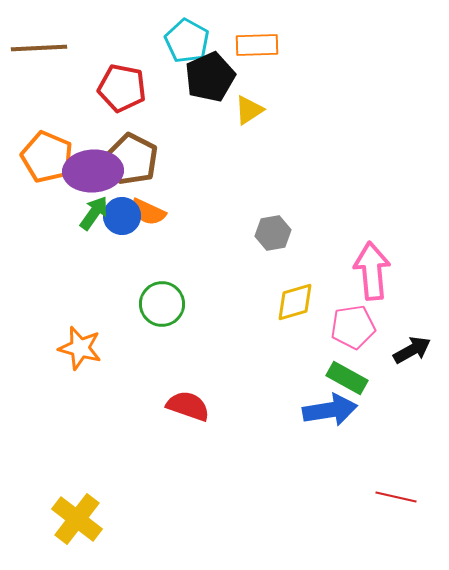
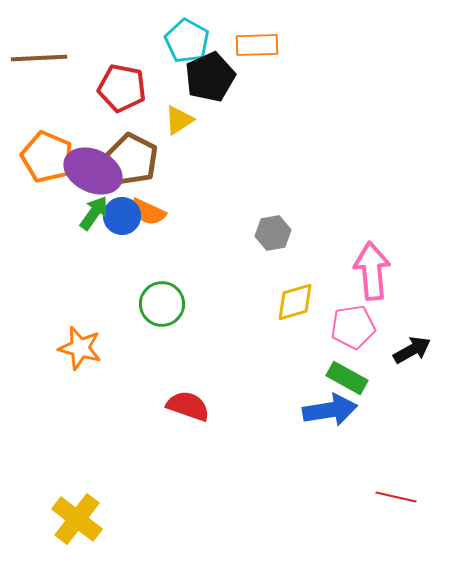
brown line: moved 10 px down
yellow triangle: moved 70 px left, 10 px down
purple ellipse: rotated 28 degrees clockwise
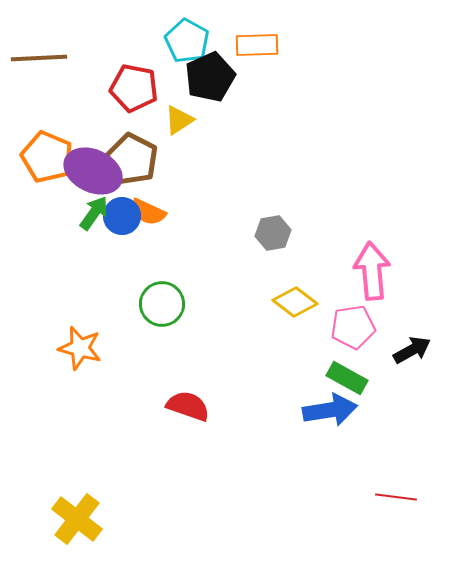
red pentagon: moved 12 px right
yellow diamond: rotated 54 degrees clockwise
red line: rotated 6 degrees counterclockwise
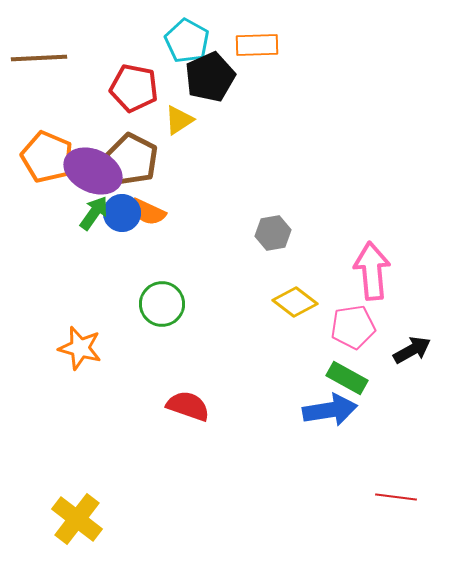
blue circle: moved 3 px up
